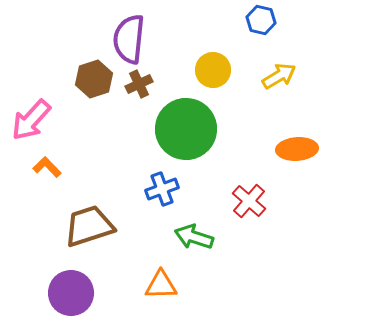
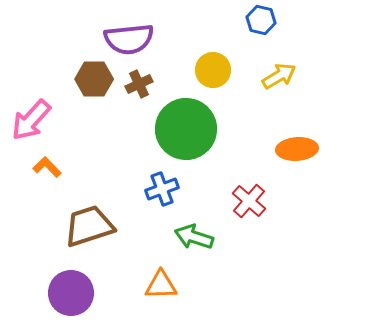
purple semicircle: rotated 102 degrees counterclockwise
brown hexagon: rotated 18 degrees clockwise
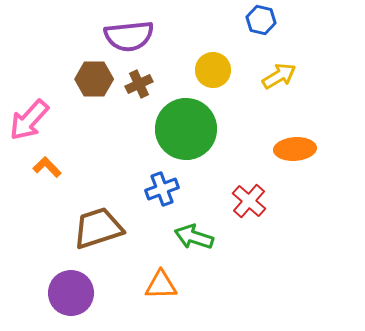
purple semicircle: moved 3 px up
pink arrow: moved 2 px left
orange ellipse: moved 2 px left
brown trapezoid: moved 9 px right, 2 px down
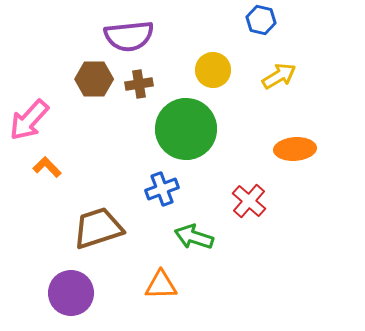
brown cross: rotated 16 degrees clockwise
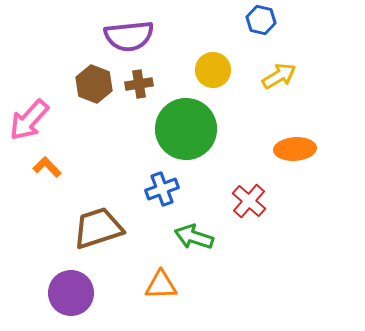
brown hexagon: moved 5 px down; rotated 21 degrees clockwise
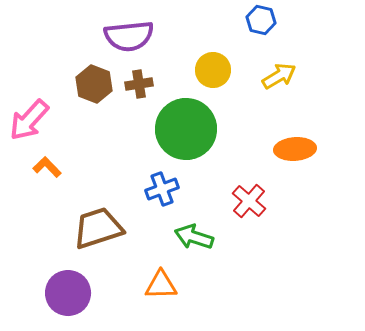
purple circle: moved 3 px left
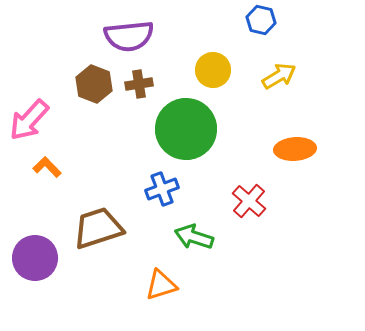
orange triangle: rotated 16 degrees counterclockwise
purple circle: moved 33 px left, 35 px up
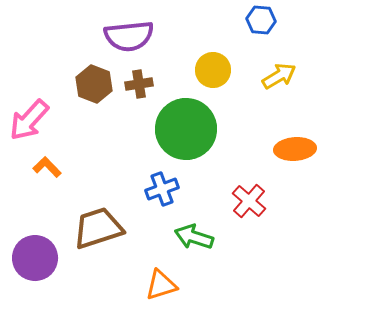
blue hexagon: rotated 8 degrees counterclockwise
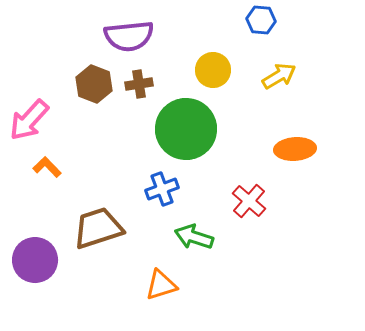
purple circle: moved 2 px down
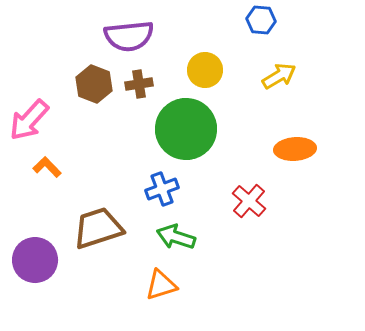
yellow circle: moved 8 px left
green arrow: moved 18 px left
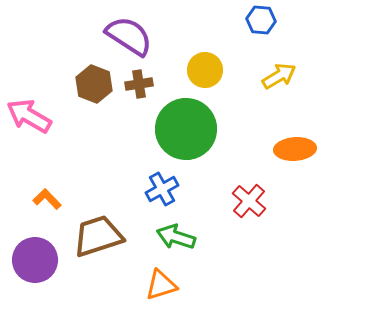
purple semicircle: rotated 141 degrees counterclockwise
pink arrow: moved 4 px up; rotated 78 degrees clockwise
orange L-shape: moved 32 px down
blue cross: rotated 8 degrees counterclockwise
brown trapezoid: moved 8 px down
